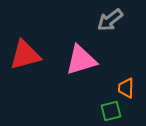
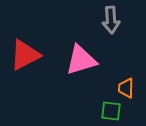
gray arrow: moved 1 px right; rotated 56 degrees counterclockwise
red triangle: rotated 12 degrees counterclockwise
green square: rotated 20 degrees clockwise
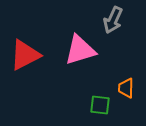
gray arrow: moved 2 px right; rotated 28 degrees clockwise
pink triangle: moved 1 px left, 10 px up
green square: moved 11 px left, 6 px up
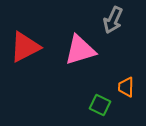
red triangle: moved 8 px up
orange trapezoid: moved 1 px up
green square: rotated 20 degrees clockwise
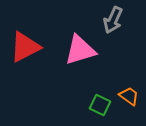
orange trapezoid: moved 3 px right, 9 px down; rotated 125 degrees clockwise
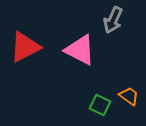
pink triangle: rotated 44 degrees clockwise
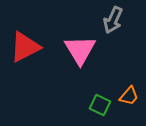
pink triangle: rotated 32 degrees clockwise
orange trapezoid: rotated 95 degrees clockwise
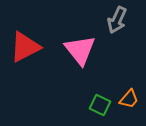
gray arrow: moved 4 px right
pink triangle: rotated 8 degrees counterclockwise
orange trapezoid: moved 3 px down
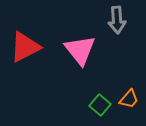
gray arrow: rotated 28 degrees counterclockwise
green square: rotated 15 degrees clockwise
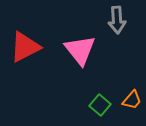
orange trapezoid: moved 3 px right, 1 px down
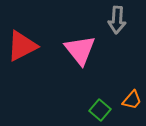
gray arrow: rotated 8 degrees clockwise
red triangle: moved 3 px left, 1 px up
green square: moved 5 px down
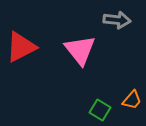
gray arrow: rotated 88 degrees counterclockwise
red triangle: moved 1 px left, 1 px down
green square: rotated 10 degrees counterclockwise
